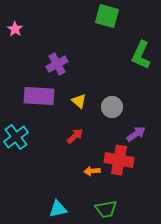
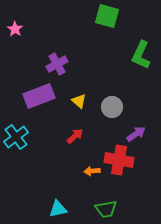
purple rectangle: rotated 24 degrees counterclockwise
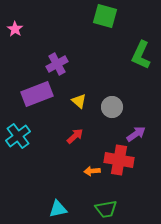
green square: moved 2 px left
purple rectangle: moved 2 px left, 2 px up
cyan cross: moved 2 px right, 1 px up
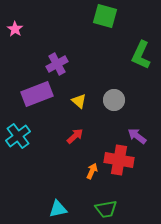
gray circle: moved 2 px right, 7 px up
purple arrow: moved 1 px right, 2 px down; rotated 108 degrees counterclockwise
orange arrow: rotated 119 degrees clockwise
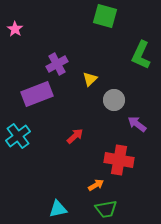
yellow triangle: moved 11 px right, 22 px up; rotated 35 degrees clockwise
purple arrow: moved 12 px up
orange arrow: moved 4 px right, 14 px down; rotated 35 degrees clockwise
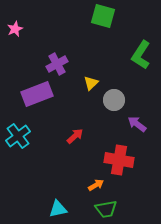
green square: moved 2 px left
pink star: rotated 14 degrees clockwise
green L-shape: rotated 8 degrees clockwise
yellow triangle: moved 1 px right, 4 px down
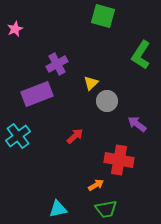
gray circle: moved 7 px left, 1 px down
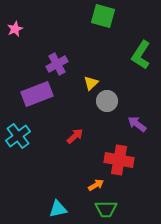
green trapezoid: rotated 10 degrees clockwise
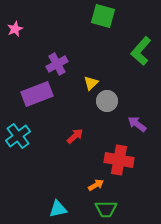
green L-shape: moved 4 px up; rotated 8 degrees clockwise
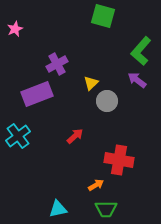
purple arrow: moved 44 px up
